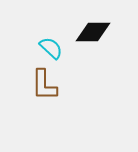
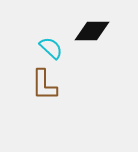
black diamond: moved 1 px left, 1 px up
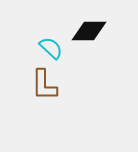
black diamond: moved 3 px left
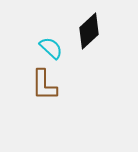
black diamond: rotated 42 degrees counterclockwise
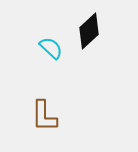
brown L-shape: moved 31 px down
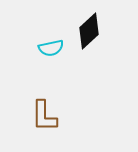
cyan semicircle: rotated 125 degrees clockwise
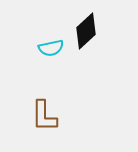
black diamond: moved 3 px left
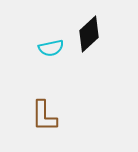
black diamond: moved 3 px right, 3 px down
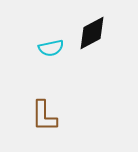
black diamond: moved 3 px right, 1 px up; rotated 15 degrees clockwise
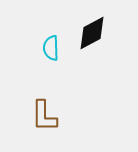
cyan semicircle: rotated 100 degrees clockwise
